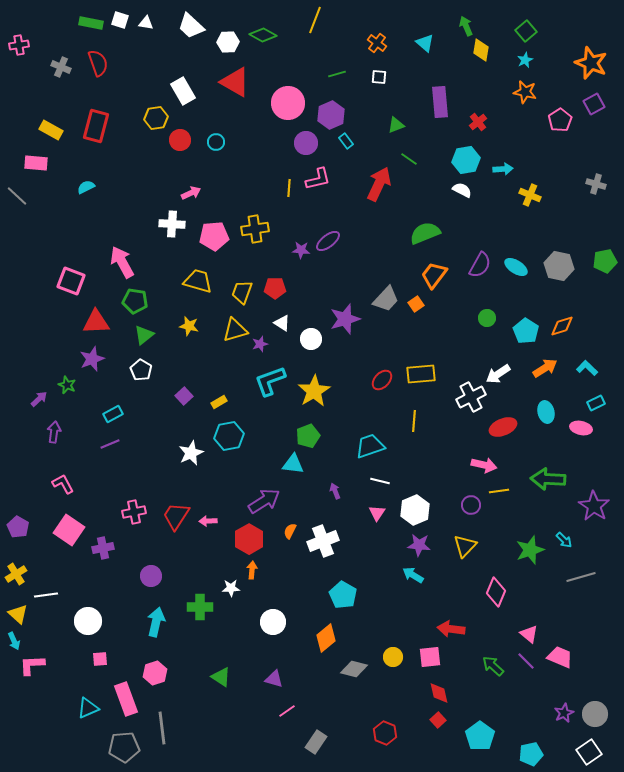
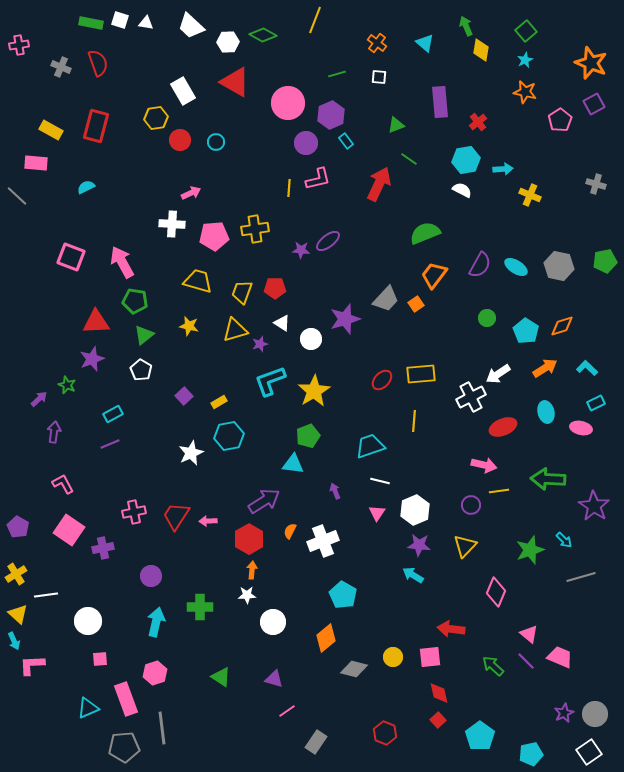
pink square at (71, 281): moved 24 px up
white star at (231, 588): moved 16 px right, 7 px down
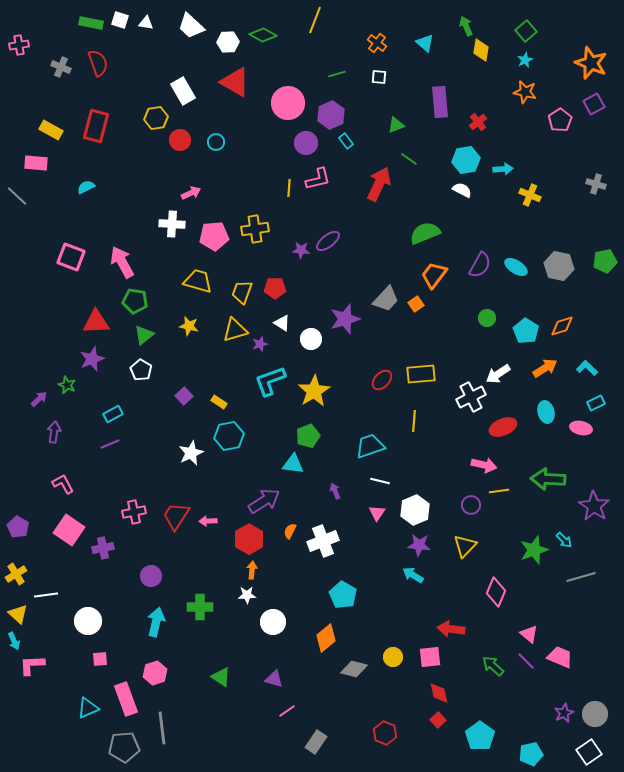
yellow rectangle at (219, 402): rotated 63 degrees clockwise
green star at (530, 550): moved 4 px right
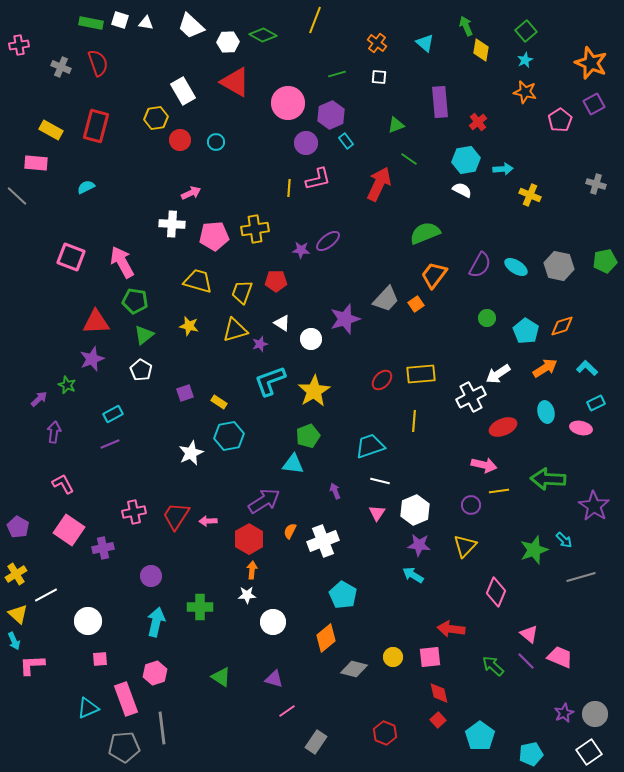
red pentagon at (275, 288): moved 1 px right, 7 px up
purple square at (184, 396): moved 1 px right, 3 px up; rotated 24 degrees clockwise
white line at (46, 595): rotated 20 degrees counterclockwise
